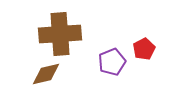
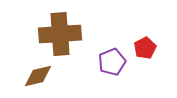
red pentagon: moved 1 px right, 1 px up
brown diamond: moved 8 px left, 2 px down
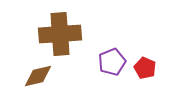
red pentagon: moved 20 px down; rotated 20 degrees counterclockwise
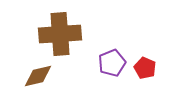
purple pentagon: moved 1 px down
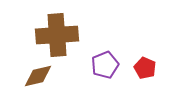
brown cross: moved 3 px left, 1 px down
purple pentagon: moved 7 px left, 2 px down
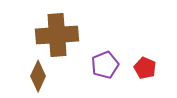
brown diamond: rotated 52 degrees counterclockwise
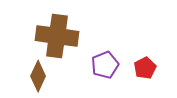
brown cross: moved 1 px down; rotated 12 degrees clockwise
red pentagon: rotated 20 degrees clockwise
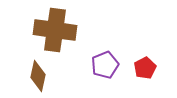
brown cross: moved 2 px left, 6 px up
brown diamond: rotated 12 degrees counterclockwise
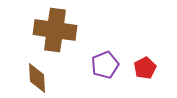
brown diamond: moved 1 px left, 2 px down; rotated 16 degrees counterclockwise
